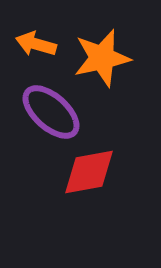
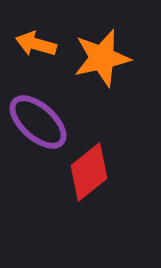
purple ellipse: moved 13 px left, 10 px down
red diamond: rotated 28 degrees counterclockwise
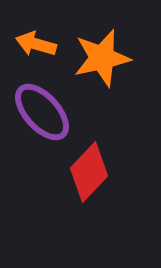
purple ellipse: moved 4 px right, 10 px up; rotated 6 degrees clockwise
red diamond: rotated 8 degrees counterclockwise
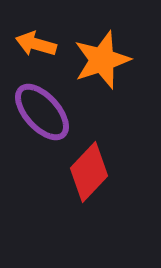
orange star: moved 2 px down; rotated 6 degrees counterclockwise
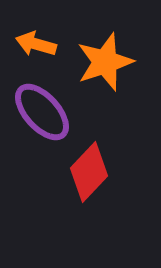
orange star: moved 3 px right, 2 px down
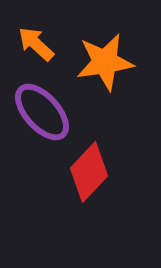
orange arrow: rotated 27 degrees clockwise
orange star: rotated 10 degrees clockwise
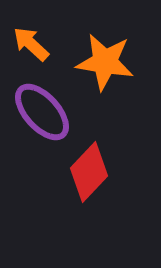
orange arrow: moved 5 px left
orange star: rotated 18 degrees clockwise
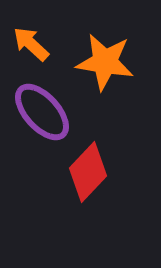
red diamond: moved 1 px left
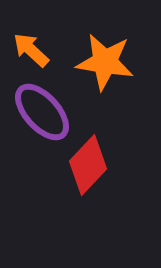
orange arrow: moved 6 px down
red diamond: moved 7 px up
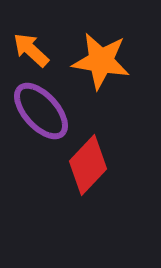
orange star: moved 4 px left, 1 px up
purple ellipse: moved 1 px left, 1 px up
